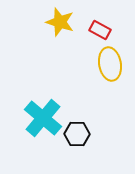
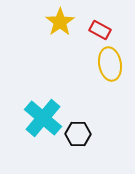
yellow star: rotated 20 degrees clockwise
black hexagon: moved 1 px right
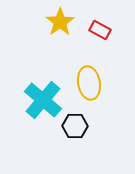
yellow ellipse: moved 21 px left, 19 px down
cyan cross: moved 18 px up
black hexagon: moved 3 px left, 8 px up
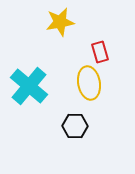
yellow star: rotated 24 degrees clockwise
red rectangle: moved 22 px down; rotated 45 degrees clockwise
cyan cross: moved 14 px left, 14 px up
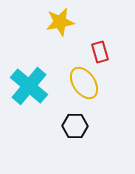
yellow ellipse: moved 5 px left; rotated 24 degrees counterclockwise
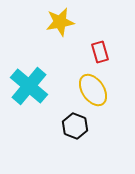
yellow ellipse: moved 9 px right, 7 px down
black hexagon: rotated 20 degrees clockwise
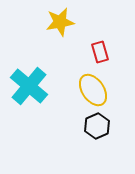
black hexagon: moved 22 px right; rotated 15 degrees clockwise
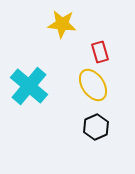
yellow star: moved 2 px right, 2 px down; rotated 16 degrees clockwise
yellow ellipse: moved 5 px up
black hexagon: moved 1 px left, 1 px down
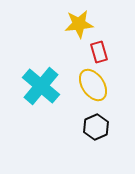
yellow star: moved 17 px right; rotated 12 degrees counterclockwise
red rectangle: moved 1 px left
cyan cross: moved 12 px right
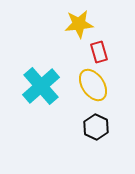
cyan cross: rotated 9 degrees clockwise
black hexagon: rotated 10 degrees counterclockwise
